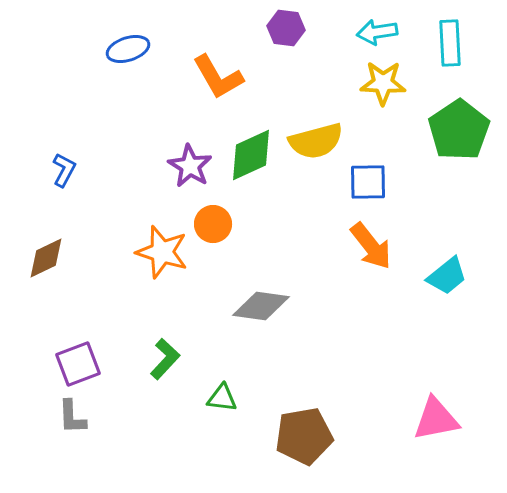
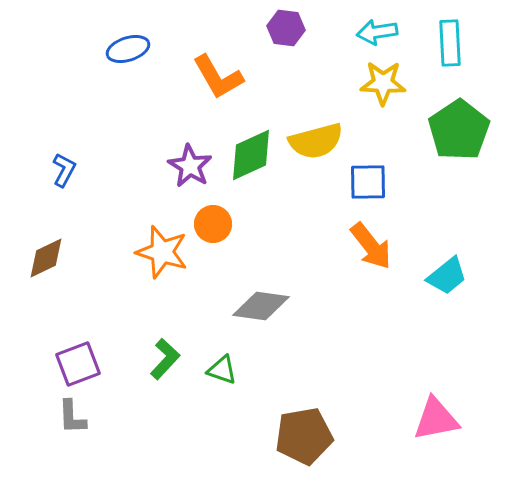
green triangle: moved 28 px up; rotated 12 degrees clockwise
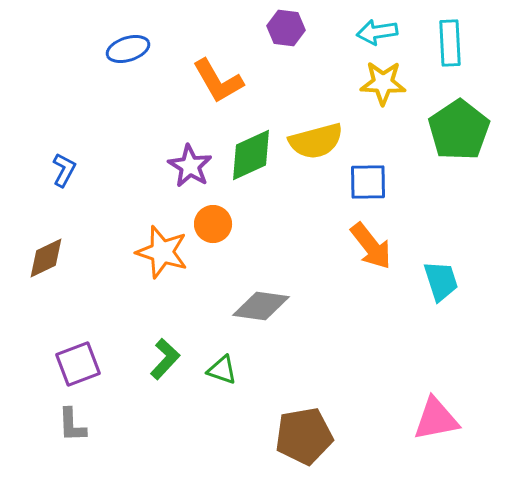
orange L-shape: moved 4 px down
cyan trapezoid: moved 6 px left, 5 px down; rotated 69 degrees counterclockwise
gray L-shape: moved 8 px down
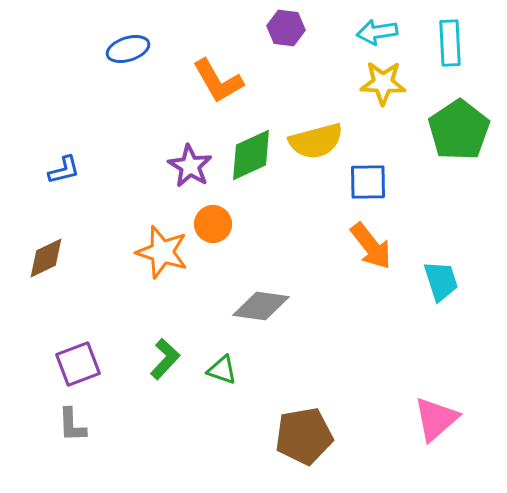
blue L-shape: rotated 48 degrees clockwise
pink triangle: rotated 30 degrees counterclockwise
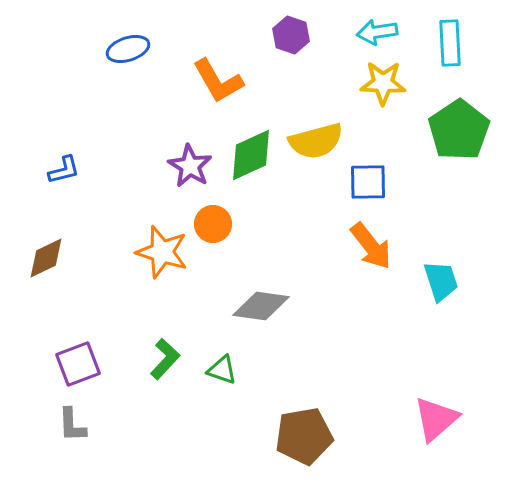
purple hexagon: moved 5 px right, 7 px down; rotated 12 degrees clockwise
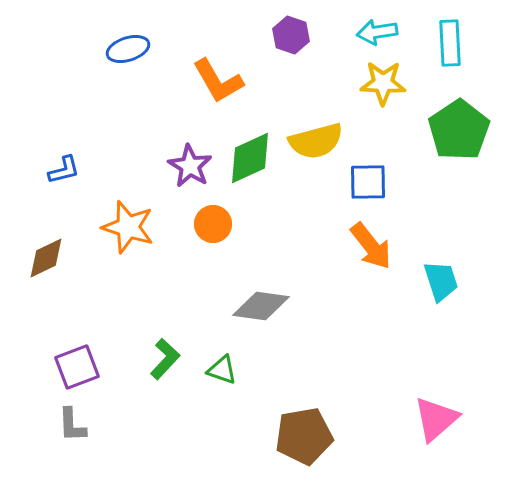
green diamond: moved 1 px left, 3 px down
orange star: moved 34 px left, 25 px up
purple square: moved 1 px left, 3 px down
